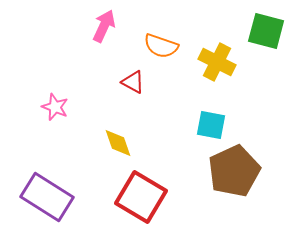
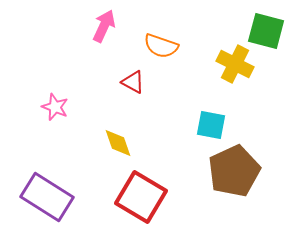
yellow cross: moved 18 px right, 2 px down
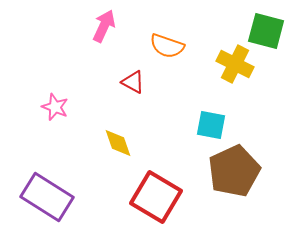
orange semicircle: moved 6 px right
red square: moved 15 px right
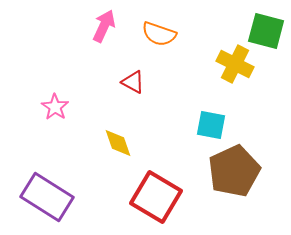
orange semicircle: moved 8 px left, 12 px up
pink star: rotated 12 degrees clockwise
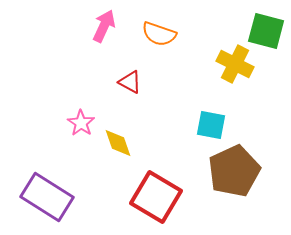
red triangle: moved 3 px left
pink star: moved 26 px right, 16 px down
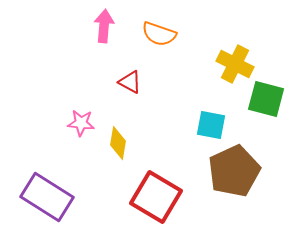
pink arrow: rotated 20 degrees counterclockwise
green square: moved 68 px down
pink star: rotated 28 degrees counterclockwise
yellow diamond: rotated 28 degrees clockwise
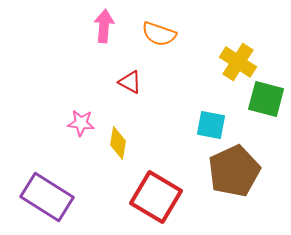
yellow cross: moved 3 px right, 2 px up; rotated 6 degrees clockwise
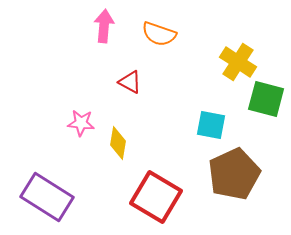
brown pentagon: moved 3 px down
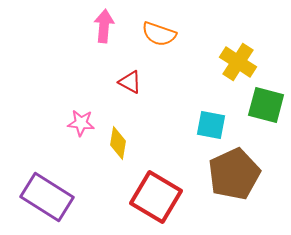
green square: moved 6 px down
